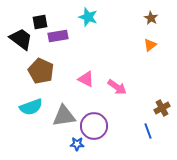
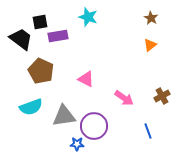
pink arrow: moved 7 px right, 11 px down
brown cross: moved 12 px up
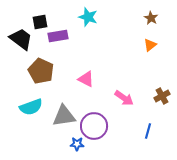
blue line: rotated 35 degrees clockwise
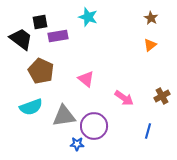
pink triangle: rotated 12 degrees clockwise
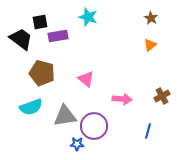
brown pentagon: moved 1 px right, 2 px down; rotated 10 degrees counterclockwise
pink arrow: moved 2 px left, 1 px down; rotated 30 degrees counterclockwise
gray triangle: moved 1 px right
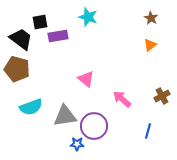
brown pentagon: moved 25 px left, 4 px up
pink arrow: rotated 144 degrees counterclockwise
